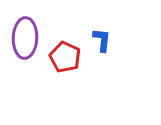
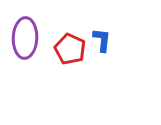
red pentagon: moved 5 px right, 8 px up
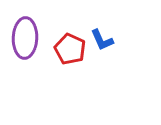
blue L-shape: rotated 150 degrees clockwise
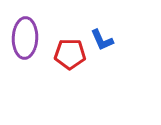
red pentagon: moved 5 px down; rotated 24 degrees counterclockwise
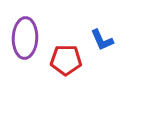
red pentagon: moved 4 px left, 6 px down
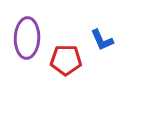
purple ellipse: moved 2 px right
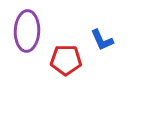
purple ellipse: moved 7 px up
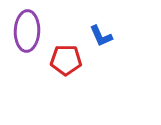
blue L-shape: moved 1 px left, 4 px up
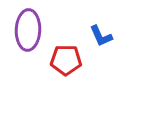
purple ellipse: moved 1 px right, 1 px up
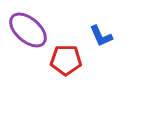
purple ellipse: rotated 51 degrees counterclockwise
